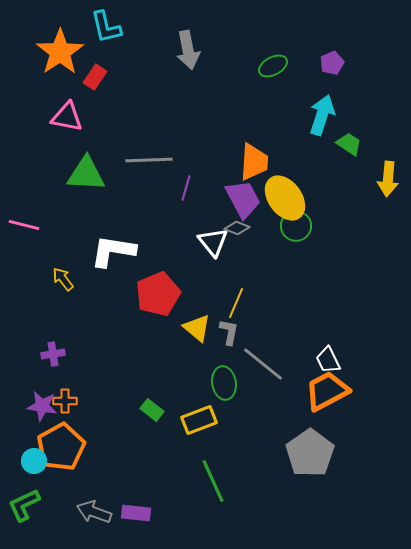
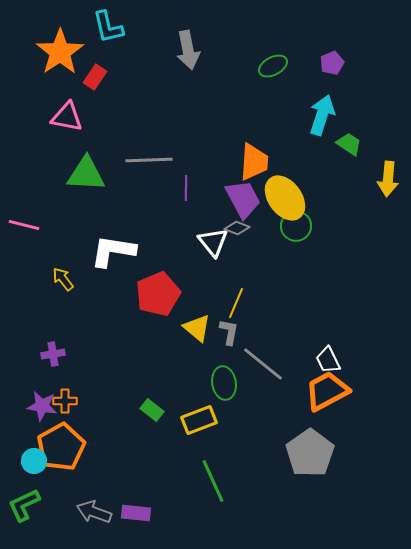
cyan L-shape at (106, 27): moved 2 px right
purple line at (186, 188): rotated 15 degrees counterclockwise
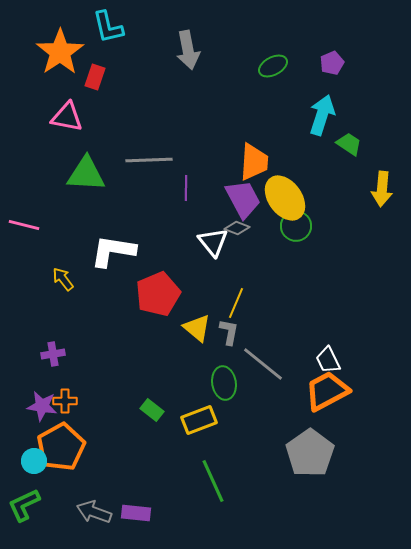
red rectangle at (95, 77): rotated 15 degrees counterclockwise
yellow arrow at (388, 179): moved 6 px left, 10 px down
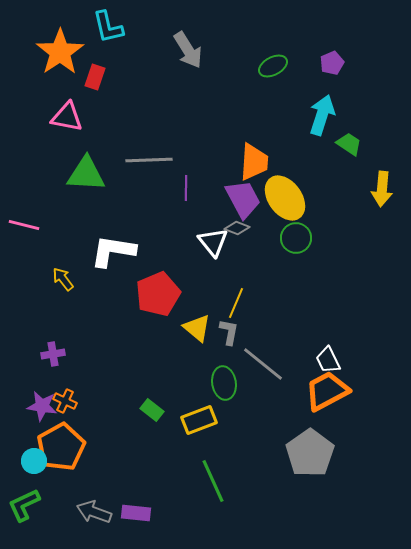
gray arrow at (188, 50): rotated 21 degrees counterclockwise
green circle at (296, 226): moved 12 px down
orange cross at (65, 401): rotated 25 degrees clockwise
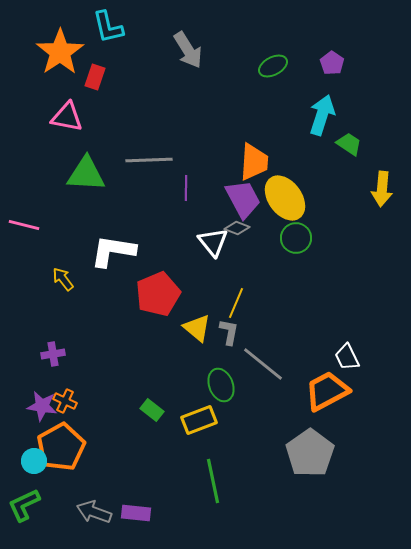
purple pentagon at (332, 63): rotated 15 degrees counterclockwise
white trapezoid at (328, 360): moved 19 px right, 3 px up
green ellipse at (224, 383): moved 3 px left, 2 px down; rotated 12 degrees counterclockwise
green line at (213, 481): rotated 12 degrees clockwise
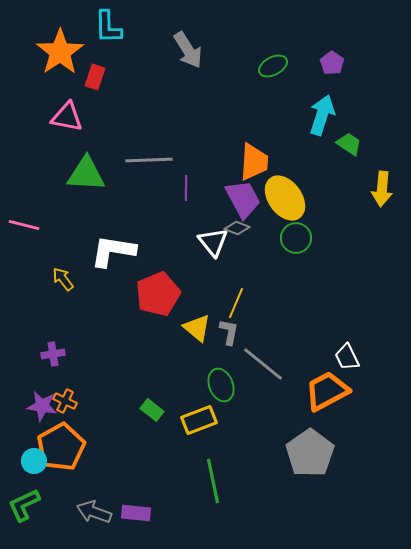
cyan L-shape at (108, 27): rotated 12 degrees clockwise
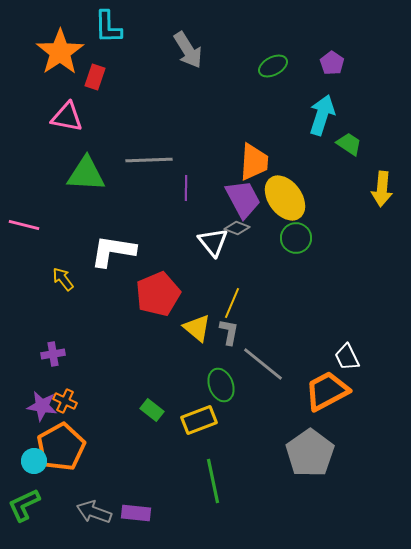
yellow line at (236, 303): moved 4 px left
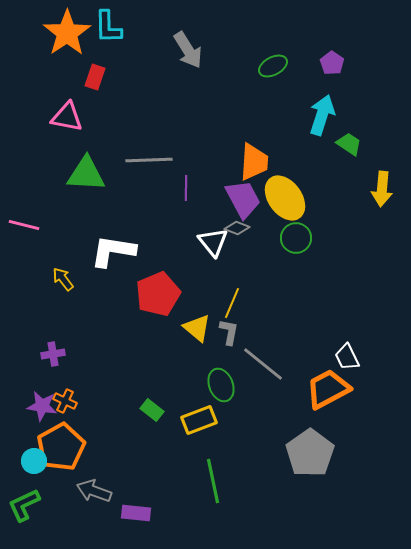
orange star at (60, 52): moved 7 px right, 19 px up
orange trapezoid at (327, 391): moved 1 px right, 2 px up
gray arrow at (94, 512): moved 21 px up
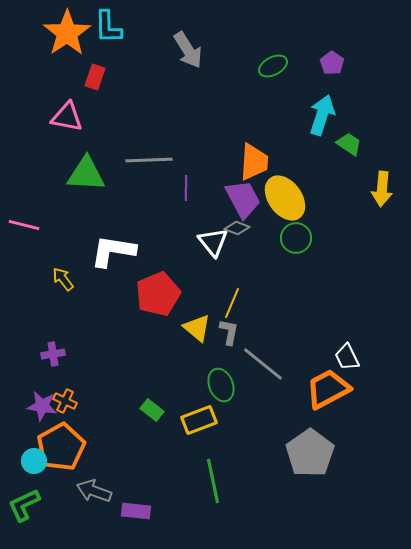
purple rectangle at (136, 513): moved 2 px up
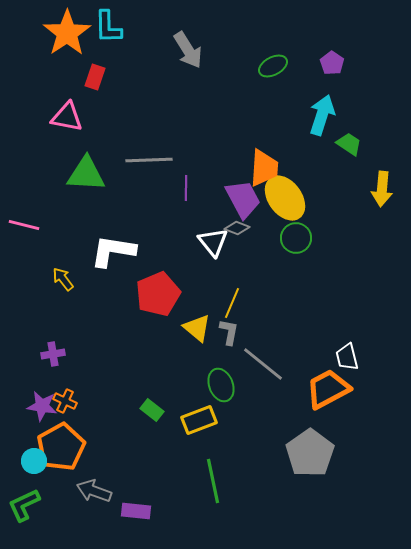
orange trapezoid at (254, 162): moved 10 px right, 6 px down
white trapezoid at (347, 357): rotated 12 degrees clockwise
